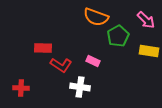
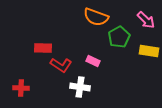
green pentagon: moved 1 px right, 1 px down
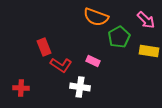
red rectangle: moved 1 px right, 1 px up; rotated 66 degrees clockwise
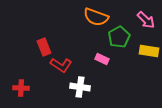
pink rectangle: moved 9 px right, 2 px up
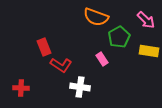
pink rectangle: rotated 32 degrees clockwise
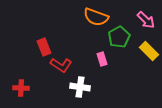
yellow rectangle: rotated 36 degrees clockwise
pink rectangle: rotated 16 degrees clockwise
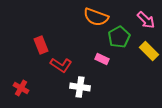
red rectangle: moved 3 px left, 2 px up
pink rectangle: rotated 48 degrees counterclockwise
red cross: rotated 28 degrees clockwise
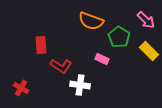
orange semicircle: moved 5 px left, 4 px down
green pentagon: rotated 10 degrees counterclockwise
red rectangle: rotated 18 degrees clockwise
red L-shape: moved 1 px down
white cross: moved 2 px up
